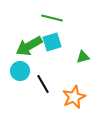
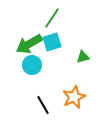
green line: rotated 70 degrees counterclockwise
green arrow: moved 2 px up
cyan circle: moved 12 px right, 6 px up
black line: moved 21 px down
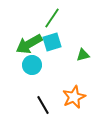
green triangle: moved 2 px up
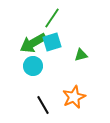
green arrow: moved 4 px right, 1 px up
green triangle: moved 2 px left
cyan circle: moved 1 px right, 1 px down
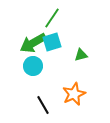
orange star: moved 3 px up
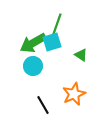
green line: moved 5 px right, 6 px down; rotated 15 degrees counterclockwise
green triangle: rotated 48 degrees clockwise
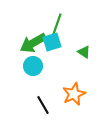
green triangle: moved 3 px right, 3 px up
